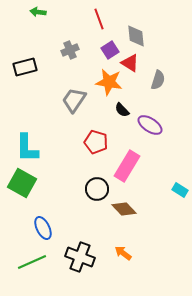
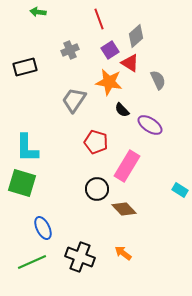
gray diamond: rotated 55 degrees clockwise
gray semicircle: rotated 42 degrees counterclockwise
green square: rotated 12 degrees counterclockwise
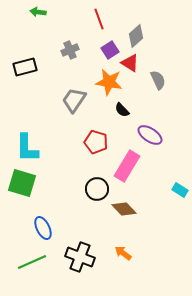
purple ellipse: moved 10 px down
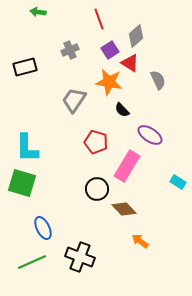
cyan rectangle: moved 2 px left, 8 px up
orange arrow: moved 17 px right, 12 px up
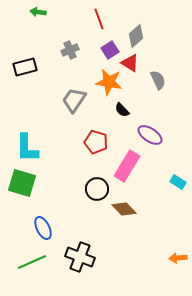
orange arrow: moved 38 px right, 17 px down; rotated 42 degrees counterclockwise
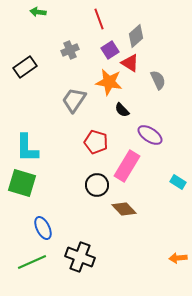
black rectangle: rotated 20 degrees counterclockwise
black circle: moved 4 px up
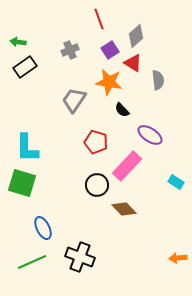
green arrow: moved 20 px left, 30 px down
red triangle: moved 3 px right
gray semicircle: rotated 18 degrees clockwise
pink rectangle: rotated 12 degrees clockwise
cyan rectangle: moved 2 px left
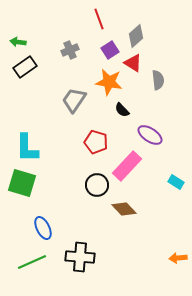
black cross: rotated 16 degrees counterclockwise
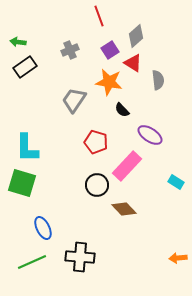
red line: moved 3 px up
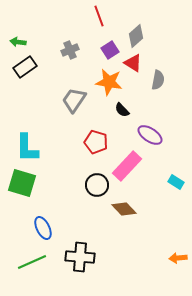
gray semicircle: rotated 18 degrees clockwise
